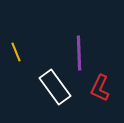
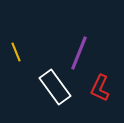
purple line: rotated 24 degrees clockwise
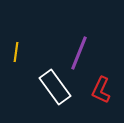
yellow line: rotated 30 degrees clockwise
red L-shape: moved 1 px right, 2 px down
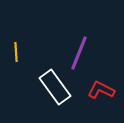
yellow line: rotated 12 degrees counterclockwise
red L-shape: rotated 92 degrees clockwise
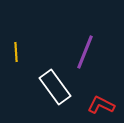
purple line: moved 6 px right, 1 px up
red L-shape: moved 15 px down
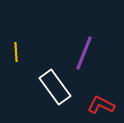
purple line: moved 1 px left, 1 px down
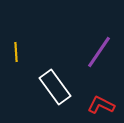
purple line: moved 15 px right, 1 px up; rotated 12 degrees clockwise
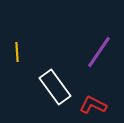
yellow line: moved 1 px right
red L-shape: moved 8 px left
